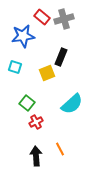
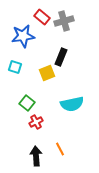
gray cross: moved 2 px down
cyan semicircle: rotated 30 degrees clockwise
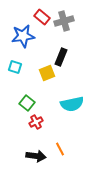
black arrow: rotated 102 degrees clockwise
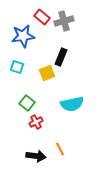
cyan square: moved 2 px right
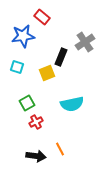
gray cross: moved 21 px right, 21 px down; rotated 18 degrees counterclockwise
green square: rotated 21 degrees clockwise
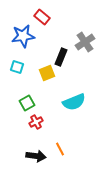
cyan semicircle: moved 2 px right, 2 px up; rotated 10 degrees counterclockwise
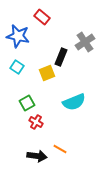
blue star: moved 5 px left; rotated 20 degrees clockwise
cyan square: rotated 16 degrees clockwise
red cross: rotated 32 degrees counterclockwise
orange line: rotated 32 degrees counterclockwise
black arrow: moved 1 px right
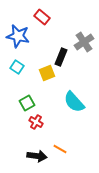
gray cross: moved 1 px left
cyan semicircle: rotated 70 degrees clockwise
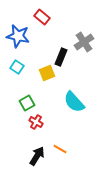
black arrow: rotated 66 degrees counterclockwise
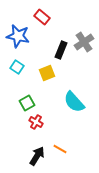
black rectangle: moved 7 px up
